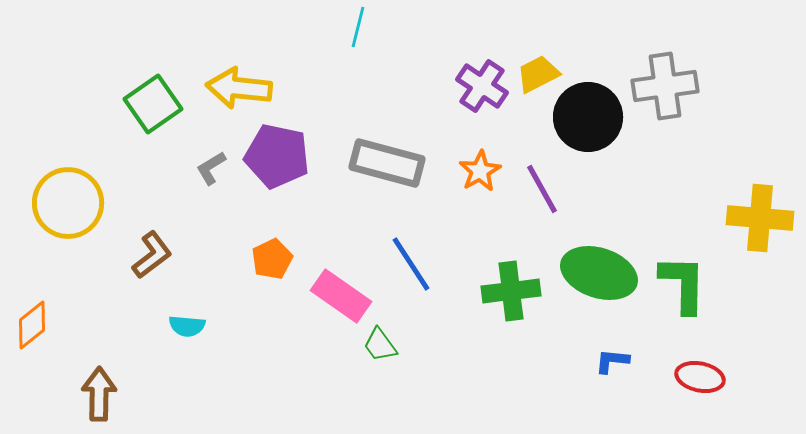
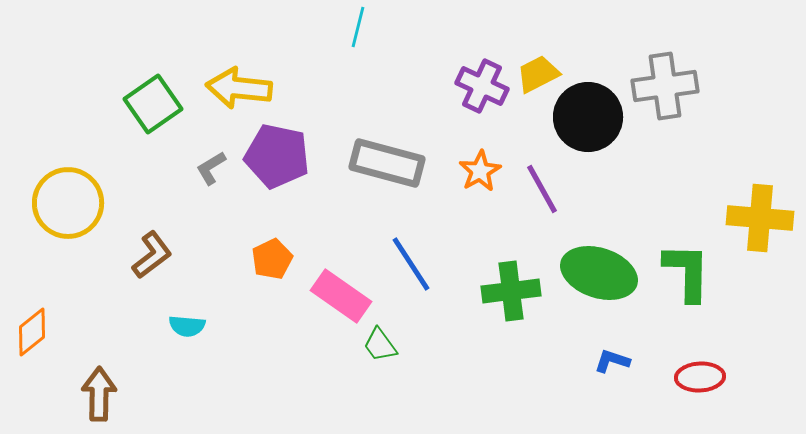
purple cross: rotated 9 degrees counterclockwise
green L-shape: moved 4 px right, 12 px up
orange diamond: moved 7 px down
blue L-shape: rotated 12 degrees clockwise
red ellipse: rotated 15 degrees counterclockwise
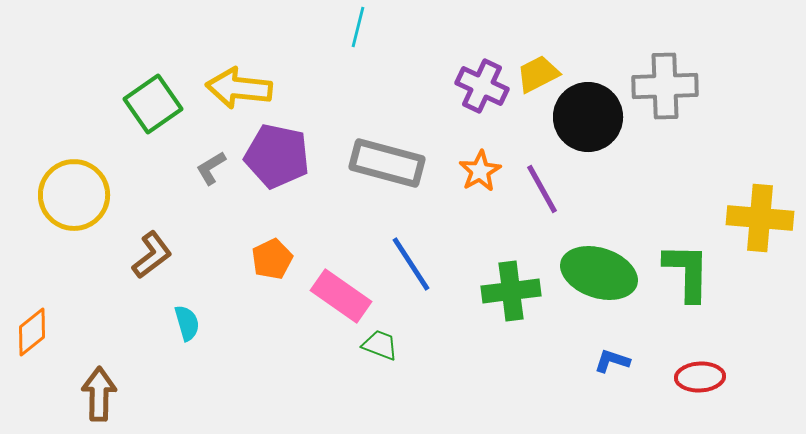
gray cross: rotated 6 degrees clockwise
yellow circle: moved 6 px right, 8 px up
cyan semicircle: moved 3 px up; rotated 111 degrees counterclockwise
green trapezoid: rotated 147 degrees clockwise
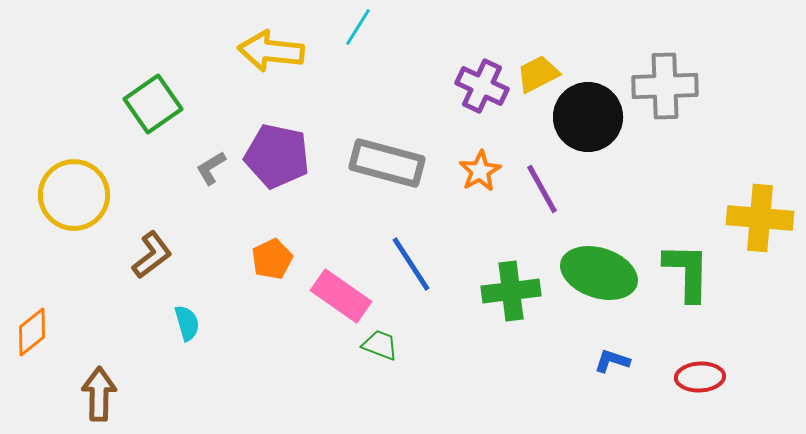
cyan line: rotated 18 degrees clockwise
yellow arrow: moved 32 px right, 37 px up
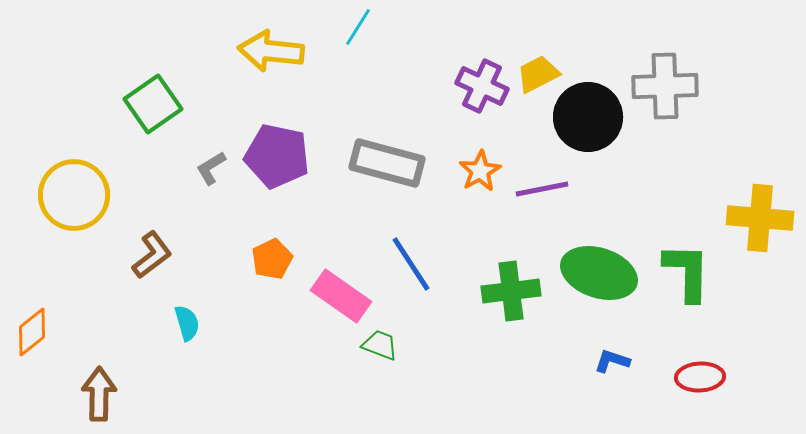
purple line: rotated 72 degrees counterclockwise
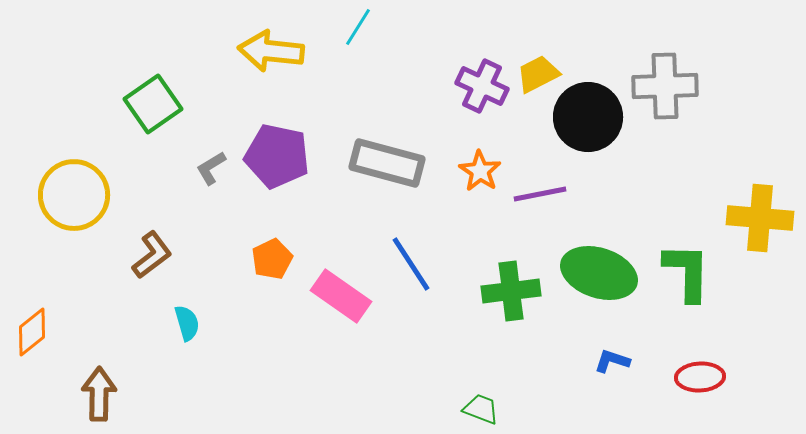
orange star: rotated 9 degrees counterclockwise
purple line: moved 2 px left, 5 px down
green trapezoid: moved 101 px right, 64 px down
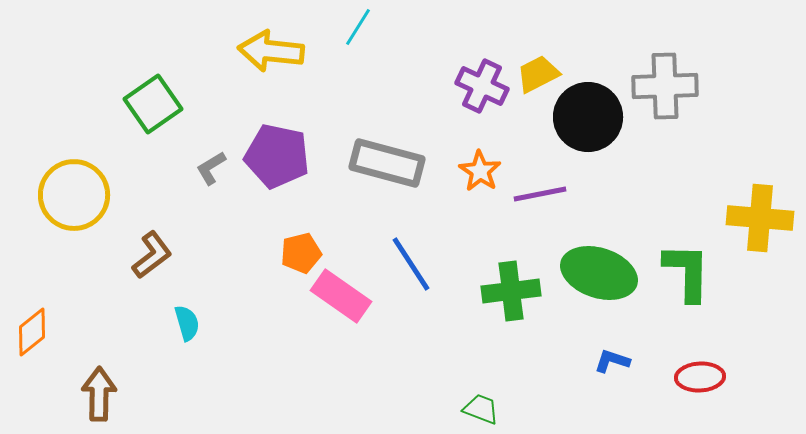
orange pentagon: moved 29 px right, 6 px up; rotated 12 degrees clockwise
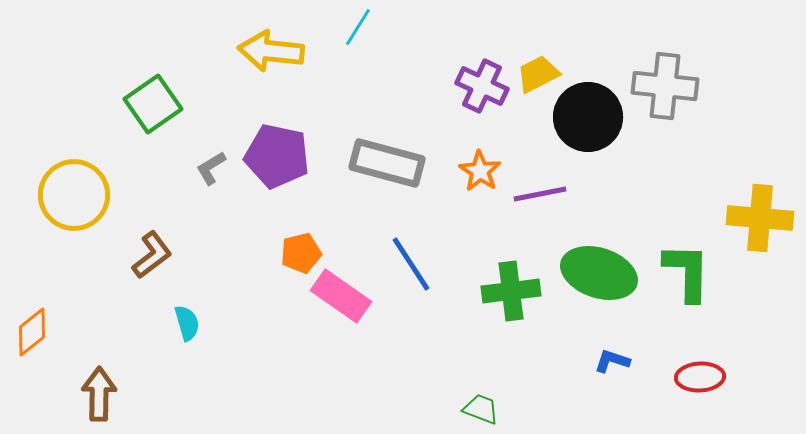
gray cross: rotated 8 degrees clockwise
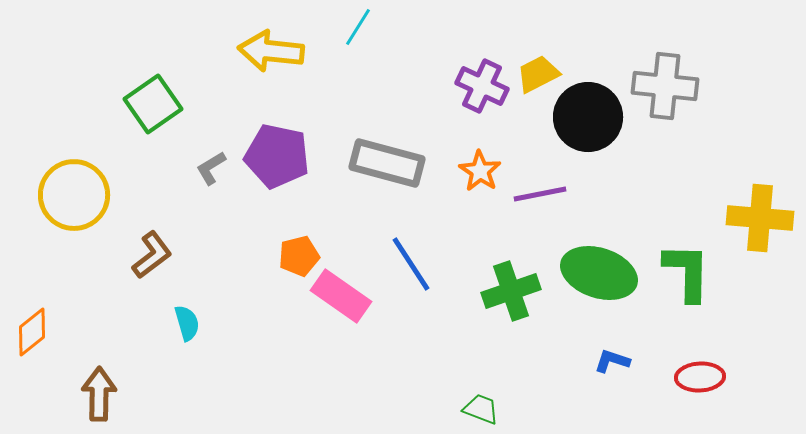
orange pentagon: moved 2 px left, 3 px down
green cross: rotated 12 degrees counterclockwise
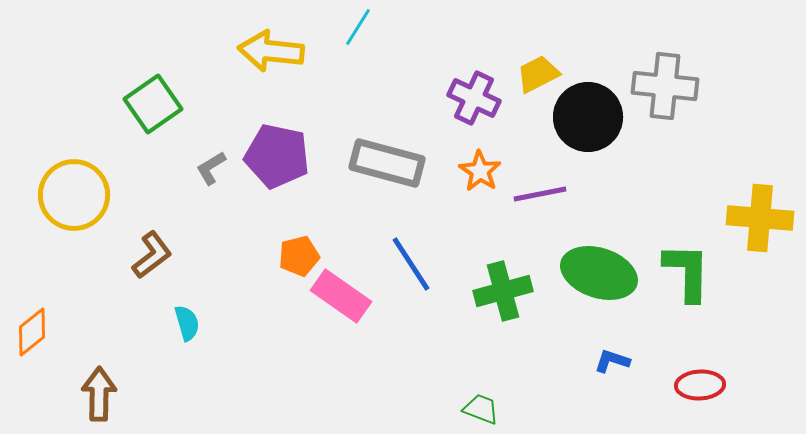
purple cross: moved 8 px left, 12 px down
green cross: moved 8 px left; rotated 4 degrees clockwise
red ellipse: moved 8 px down
